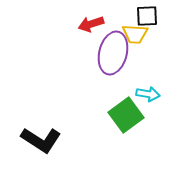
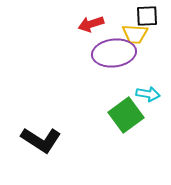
purple ellipse: moved 1 px right; rotated 69 degrees clockwise
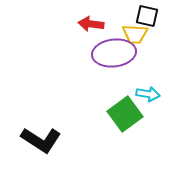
black square: rotated 15 degrees clockwise
red arrow: rotated 25 degrees clockwise
green square: moved 1 px left, 1 px up
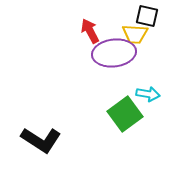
red arrow: moved 1 px left, 7 px down; rotated 55 degrees clockwise
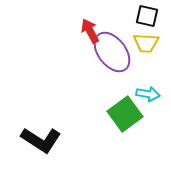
yellow trapezoid: moved 11 px right, 9 px down
purple ellipse: moved 2 px left, 1 px up; rotated 60 degrees clockwise
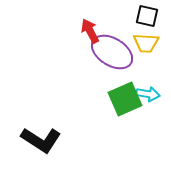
purple ellipse: rotated 21 degrees counterclockwise
green square: moved 15 px up; rotated 12 degrees clockwise
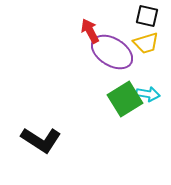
yellow trapezoid: rotated 20 degrees counterclockwise
green square: rotated 8 degrees counterclockwise
